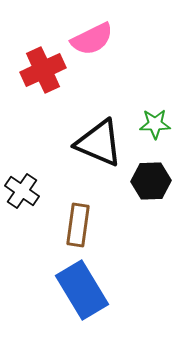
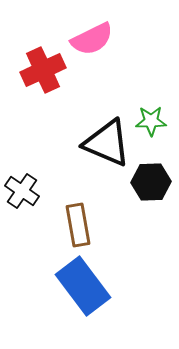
green star: moved 4 px left, 3 px up
black triangle: moved 8 px right
black hexagon: moved 1 px down
brown rectangle: rotated 18 degrees counterclockwise
blue rectangle: moved 1 px right, 4 px up; rotated 6 degrees counterclockwise
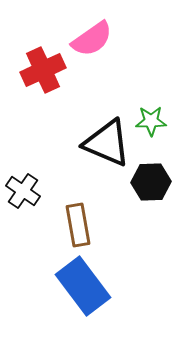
pink semicircle: rotated 9 degrees counterclockwise
black cross: moved 1 px right
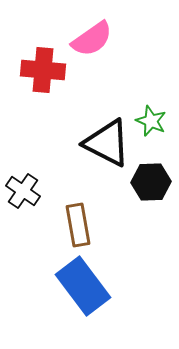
red cross: rotated 30 degrees clockwise
green star: rotated 24 degrees clockwise
black triangle: rotated 4 degrees clockwise
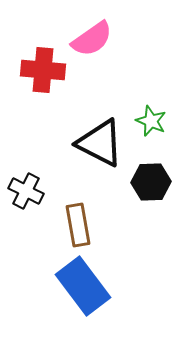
black triangle: moved 7 px left
black cross: moved 3 px right; rotated 8 degrees counterclockwise
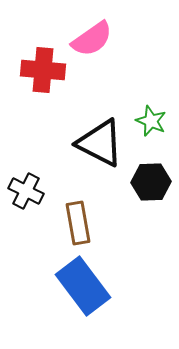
brown rectangle: moved 2 px up
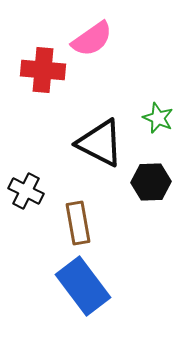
green star: moved 7 px right, 3 px up
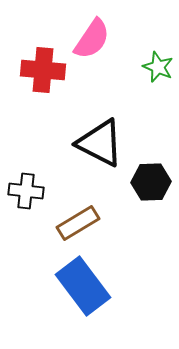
pink semicircle: rotated 21 degrees counterclockwise
green star: moved 51 px up
black cross: rotated 20 degrees counterclockwise
brown rectangle: rotated 69 degrees clockwise
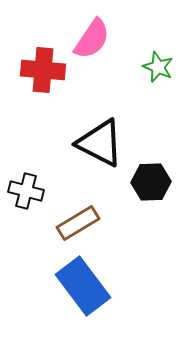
black cross: rotated 8 degrees clockwise
